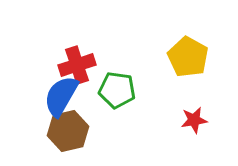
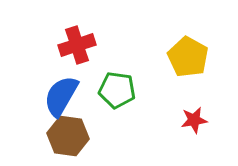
red cross: moved 20 px up
brown hexagon: moved 5 px down; rotated 21 degrees clockwise
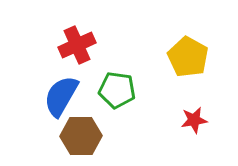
red cross: rotated 6 degrees counterclockwise
brown hexagon: moved 13 px right; rotated 9 degrees counterclockwise
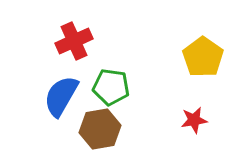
red cross: moved 3 px left, 4 px up
yellow pentagon: moved 15 px right; rotated 6 degrees clockwise
green pentagon: moved 6 px left, 3 px up
brown hexagon: moved 19 px right, 7 px up; rotated 9 degrees counterclockwise
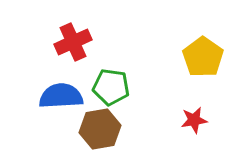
red cross: moved 1 px left, 1 px down
blue semicircle: rotated 57 degrees clockwise
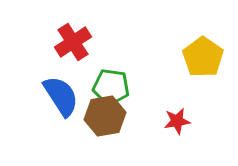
red cross: rotated 9 degrees counterclockwise
blue semicircle: rotated 60 degrees clockwise
red star: moved 17 px left, 1 px down
brown hexagon: moved 5 px right, 13 px up
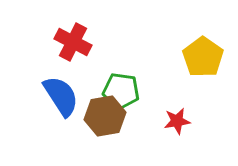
red cross: rotated 30 degrees counterclockwise
green pentagon: moved 10 px right, 4 px down
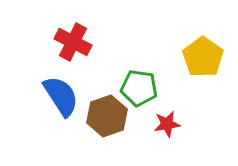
green pentagon: moved 18 px right, 3 px up
brown hexagon: moved 2 px right; rotated 9 degrees counterclockwise
red star: moved 10 px left, 3 px down
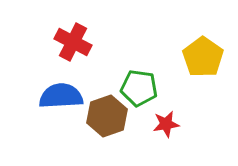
blue semicircle: rotated 60 degrees counterclockwise
red star: moved 1 px left
